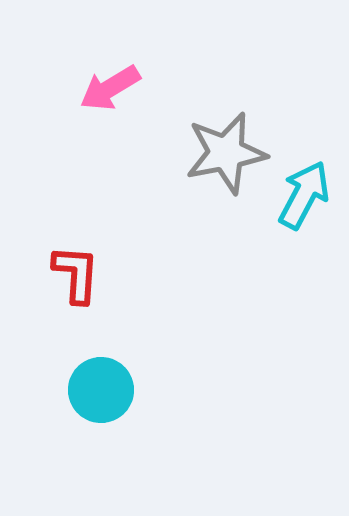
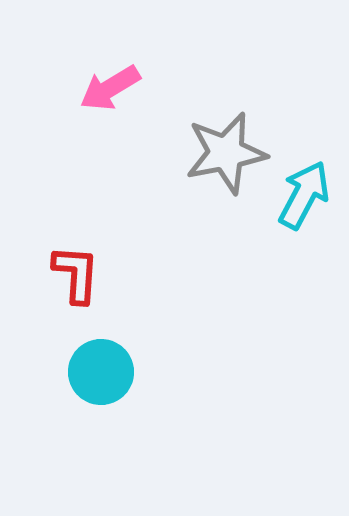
cyan circle: moved 18 px up
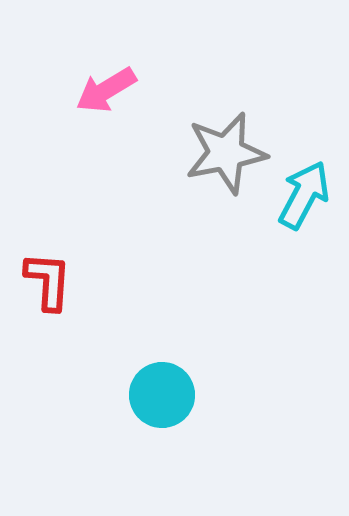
pink arrow: moved 4 px left, 2 px down
red L-shape: moved 28 px left, 7 px down
cyan circle: moved 61 px right, 23 px down
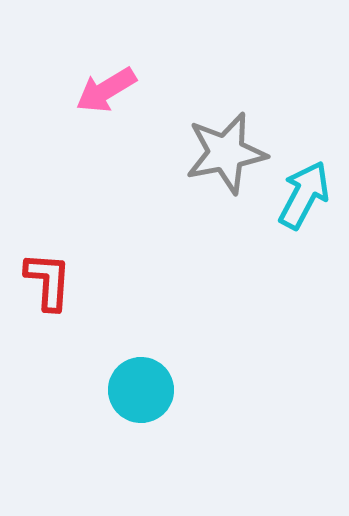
cyan circle: moved 21 px left, 5 px up
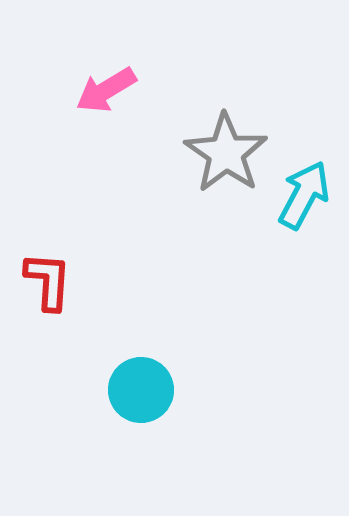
gray star: rotated 26 degrees counterclockwise
